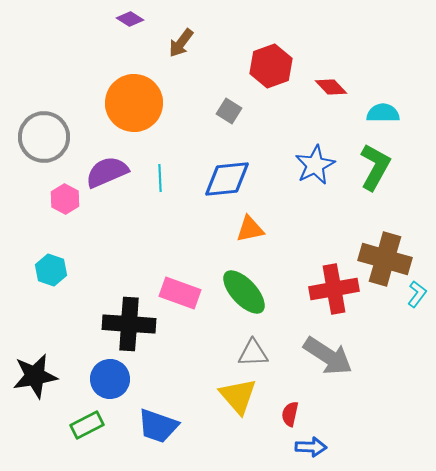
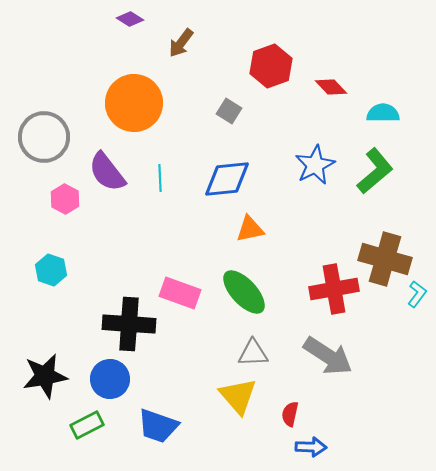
green L-shape: moved 4 px down; rotated 21 degrees clockwise
purple semicircle: rotated 105 degrees counterclockwise
black star: moved 10 px right
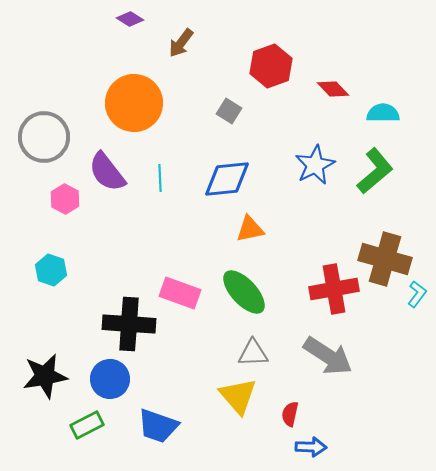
red diamond: moved 2 px right, 2 px down
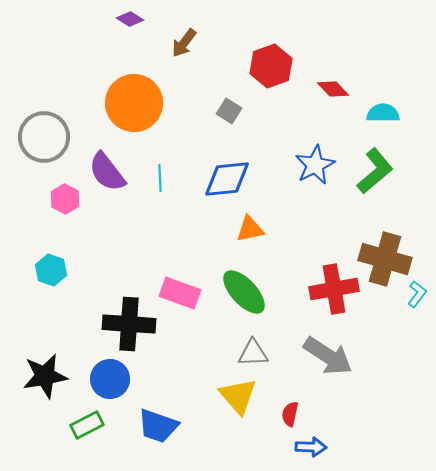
brown arrow: moved 3 px right
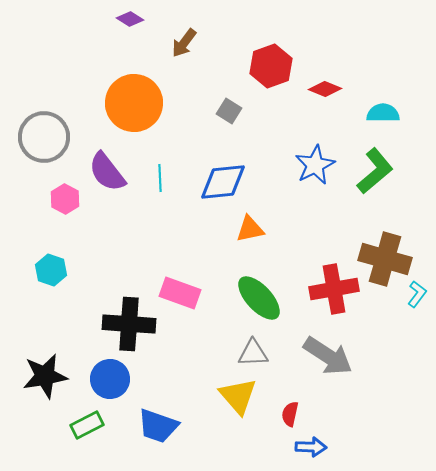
red diamond: moved 8 px left; rotated 24 degrees counterclockwise
blue diamond: moved 4 px left, 3 px down
green ellipse: moved 15 px right, 6 px down
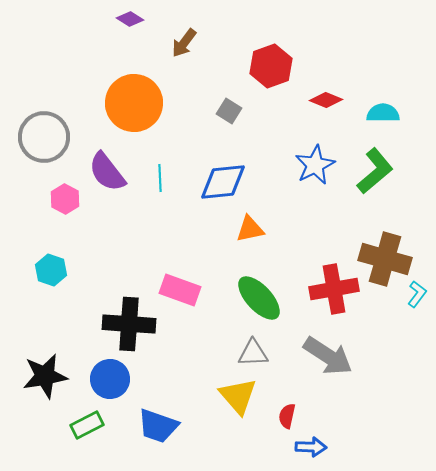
red diamond: moved 1 px right, 11 px down
pink rectangle: moved 3 px up
red semicircle: moved 3 px left, 2 px down
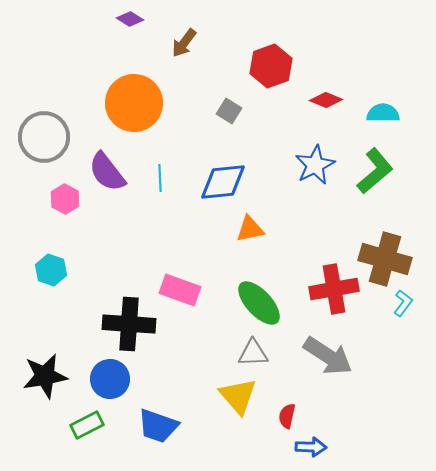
cyan L-shape: moved 14 px left, 9 px down
green ellipse: moved 5 px down
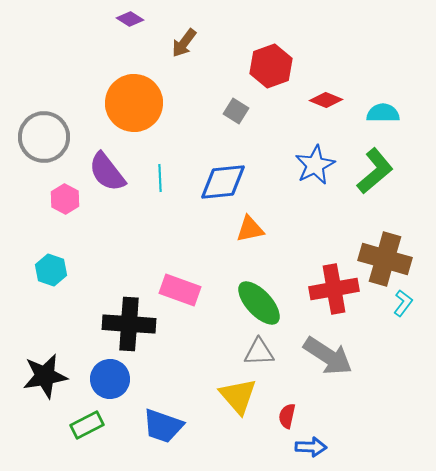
gray square: moved 7 px right
gray triangle: moved 6 px right, 1 px up
blue trapezoid: moved 5 px right
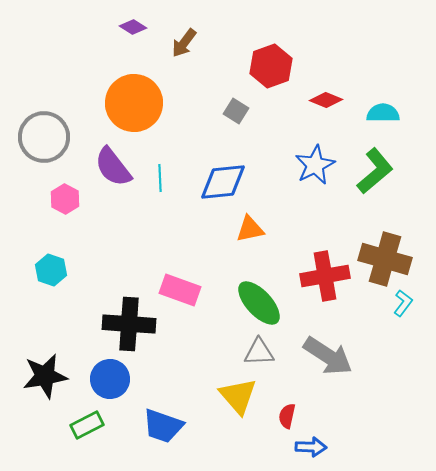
purple diamond: moved 3 px right, 8 px down
purple semicircle: moved 6 px right, 5 px up
red cross: moved 9 px left, 13 px up
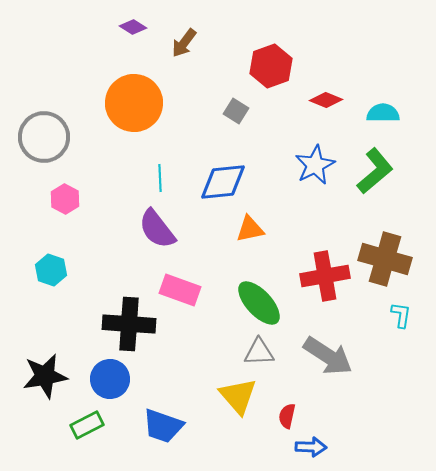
purple semicircle: moved 44 px right, 62 px down
cyan L-shape: moved 2 px left, 12 px down; rotated 28 degrees counterclockwise
